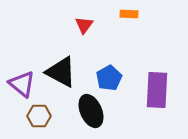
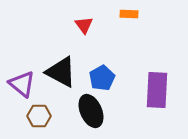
red triangle: rotated 12 degrees counterclockwise
blue pentagon: moved 7 px left
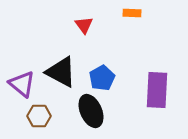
orange rectangle: moved 3 px right, 1 px up
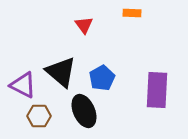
black triangle: rotated 12 degrees clockwise
purple triangle: moved 1 px right, 1 px down; rotated 12 degrees counterclockwise
black ellipse: moved 7 px left
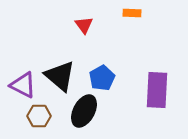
black triangle: moved 1 px left, 4 px down
black ellipse: rotated 52 degrees clockwise
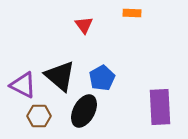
purple rectangle: moved 3 px right, 17 px down; rotated 6 degrees counterclockwise
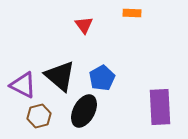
brown hexagon: rotated 15 degrees counterclockwise
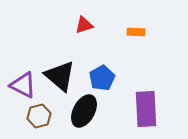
orange rectangle: moved 4 px right, 19 px down
red triangle: rotated 48 degrees clockwise
purple rectangle: moved 14 px left, 2 px down
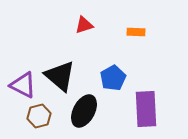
blue pentagon: moved 11 px right
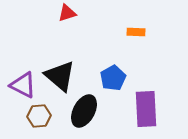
red triangle: moved 17 px left, 12 px up
brown hexagon: rotated 10 degrees clockwise
